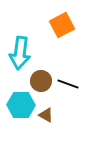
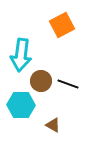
cyan arrow: moved 1 px right, 2 px down
brown triangle: moved 7 px right, 10 px down
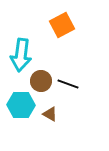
brown triangle: moved 3 px left, 11 px up
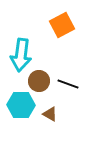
brown circle: moved 2 px left
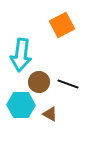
brown circle: moved 1 px down
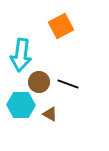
orange square: moved 1 px left, 1 px down
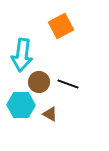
cyan arrow: moved 1 px right
